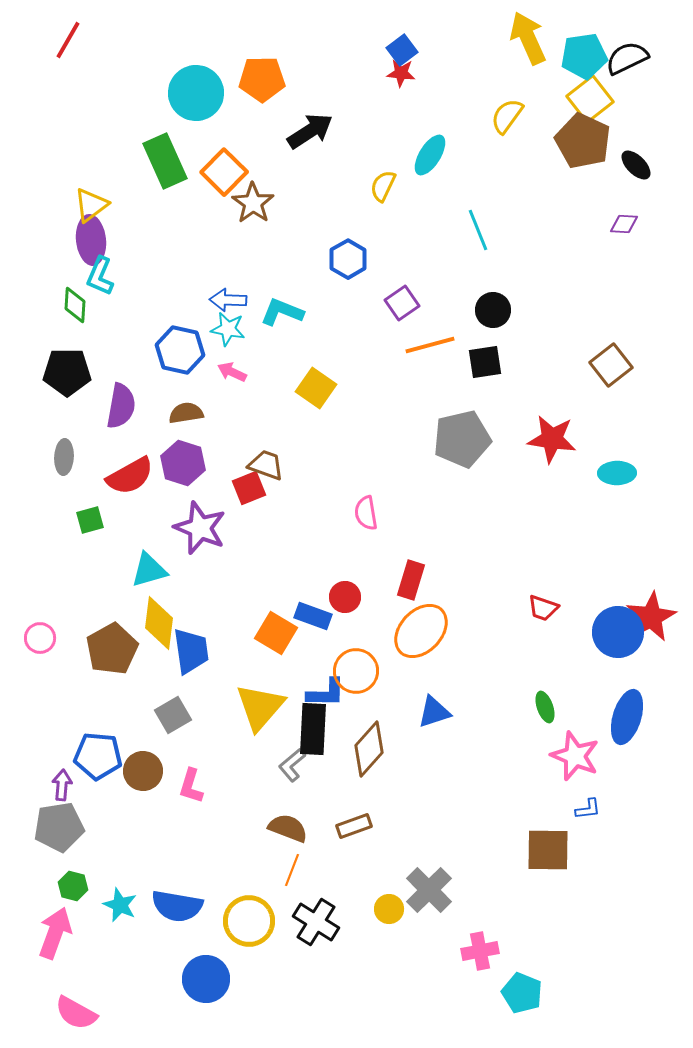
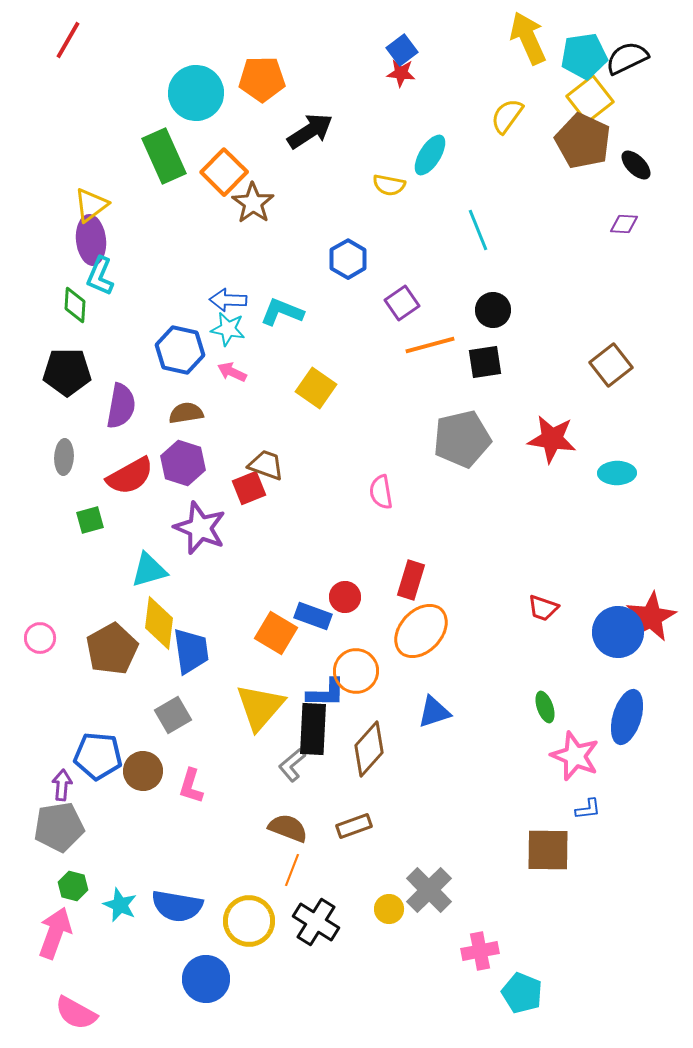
green rectangle at (165, 161): moved 1 px left, 5 px up
yellow semicircle at (383, 186): moved 6 px right, 1 px up; rotated 104 degrees counterclockwise
pink semicircle at (366, 513): moved 15 px right, 21 px up
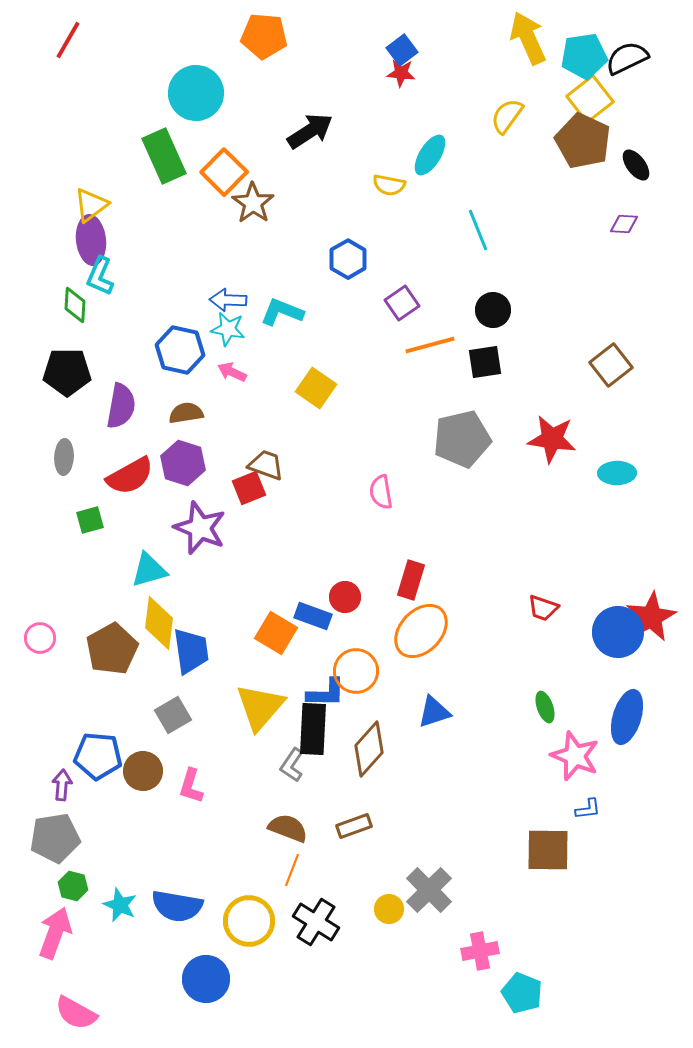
orange pentagon at (262, 79): moved 2 px right, 43 px up; rotated 6 degrees clockwise
black ellipse at (636, 165): rotated 8 degrees clockwise
gray L-shape at (292, 765): rotated 16 degrees counterclockwise
gray pentagon at (59, 827): moved 4 px left, 11 px down
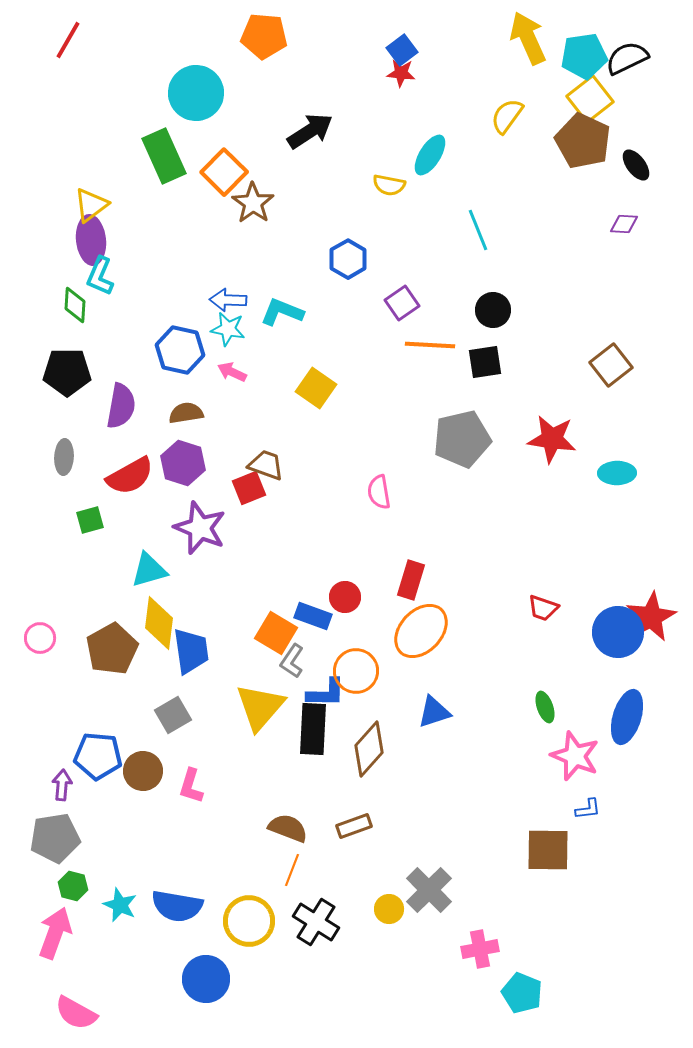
orange line at (430, 345): rotated 18 degrees clockwise
pink semicircle at (381, 492): moved 2 px left
gray L-shape at (292, 765): moved 104 px up
pink cross at (480, 951): moved 2 px up
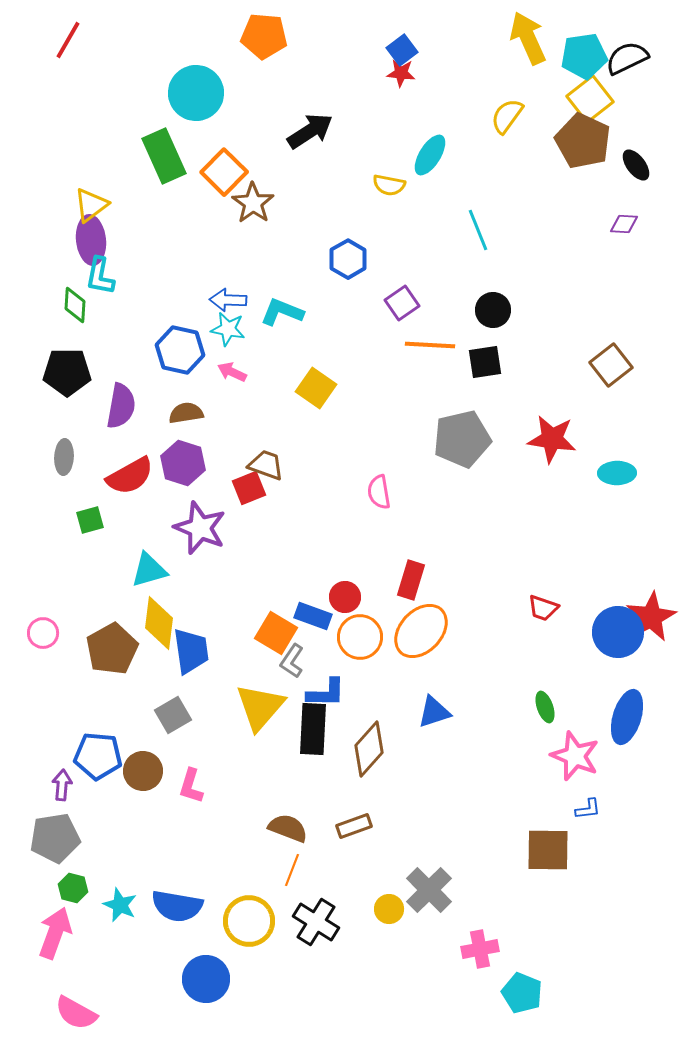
cyan L-shape at (100, 276): rotated 12 degrees counterclockwise
pink circle at (40, 638): moved 3 px right, 5 px up
orange circle at (356, 671): moved 4 px right, 34 px up
green hexagon at (73, 886): moved 2 px down
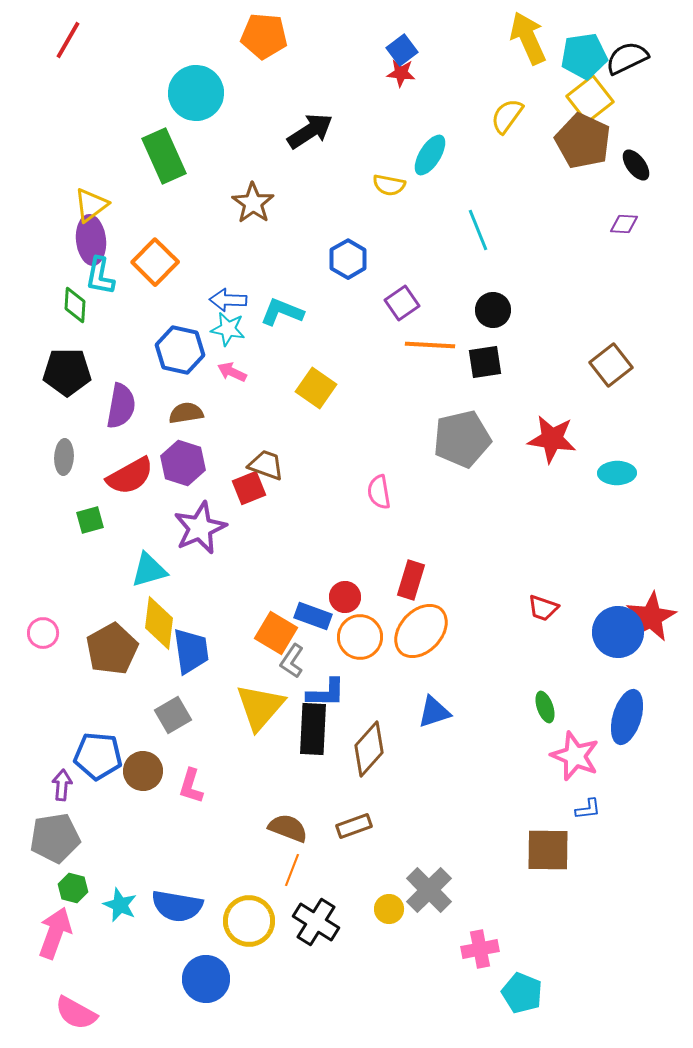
orange square at (224, 172): moved 69 px left, 90 px down
purple star at (200, 528): rotated 26 degrees clockwise
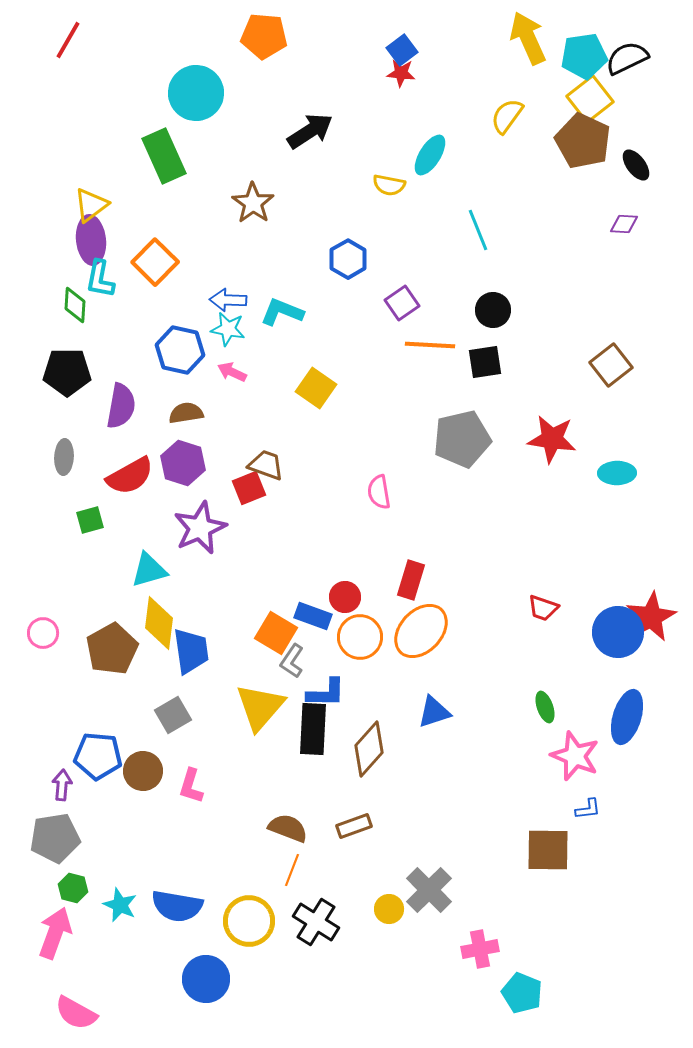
cyan L-shape at (100, 276): moved 3 px down
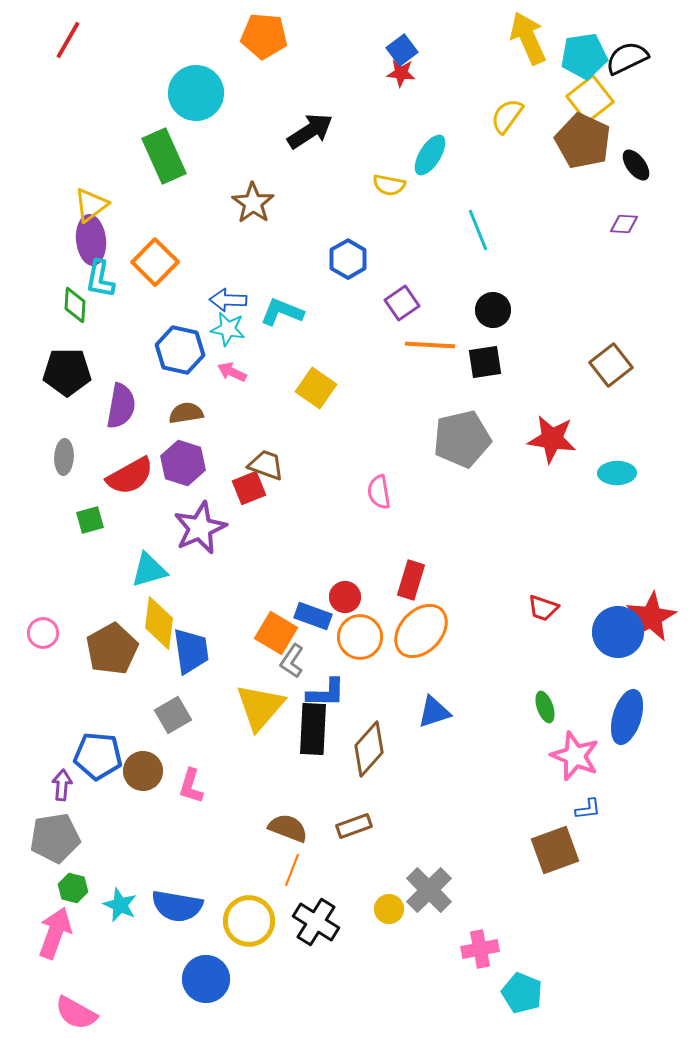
brown square at (548, 850): moved 7 px right; rotated 21 degrees counterclockwise
